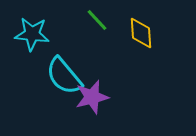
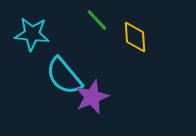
yellow diamond: moved 6 px left, 4 px down
purple star: rotated 8 degrees counterclockwise
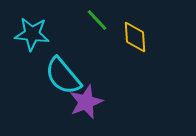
cyan semicircle: moved 1 px left
purple star: moved 6 px left, 5 px down
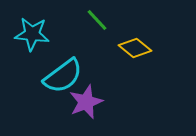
yellow diamond: moved 11 px down; rotated 48 degrees counterclockwise
cyan semicircle: rotated 87 degrees counterclockwise
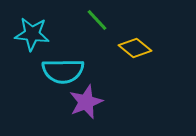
cyan semicircle: moved 5 px up; rotated 36 degrees clockwise
